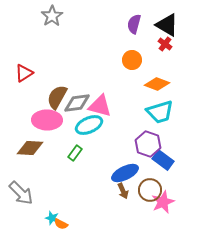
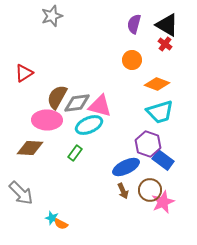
gray star: rotated 15 degrees clockwise
blue ellipse: moved 1 px right, 6 px up
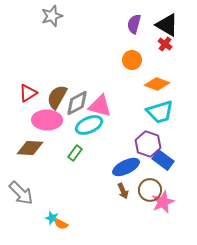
red triangle: moved 4 px right, 20 px down
gray diamond: rotated 20 degrees counterclockwise
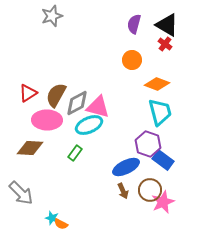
brown semicircle: moved 1 px left, 2 px up
pink triangle: moved 2 px left, 1 px down
cyan trapezoid: rotated 88 degrees counterclockwise
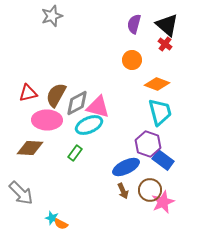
black triangle: rotated 10 degrees clockwise
red triangle: rotated 18 degrees clockwise
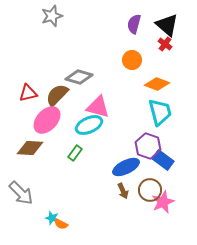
brown semicircle: moved 1 px right; rotated 15 degrees clockwise
gray diamond: moved 2 px right, 26 px up; rotated 44 degrees clockwise
pink ellipse: rotated 48 degrees counterclockwise
purple hexagon: moved 2 px down
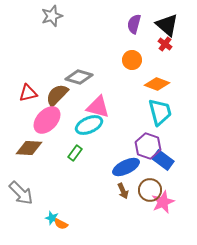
brown diamond: moved 1 px left
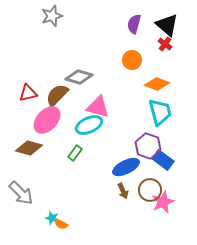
brown diamond: rotated 12 degrees clockwise
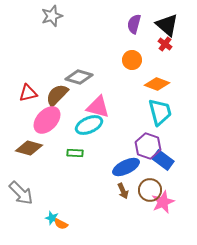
green rectangle: rotated 56 degrees clockwise
